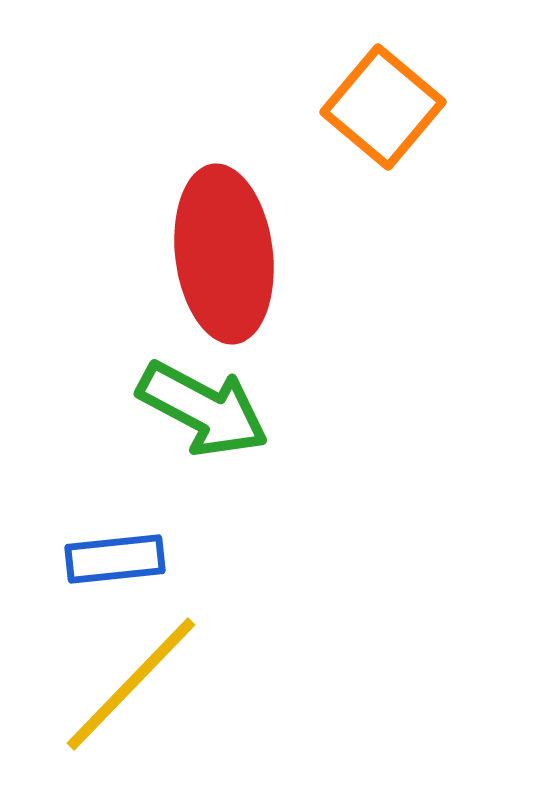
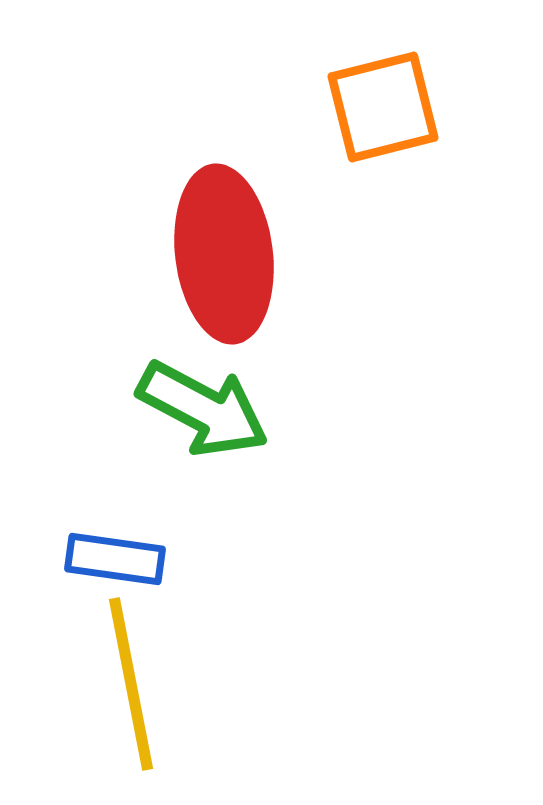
orange square: rotated 36 degrees clockwise
blue rectangle: rotated 14 degrees clockwise
yellow line: rotated 55 degrees counterclockwise
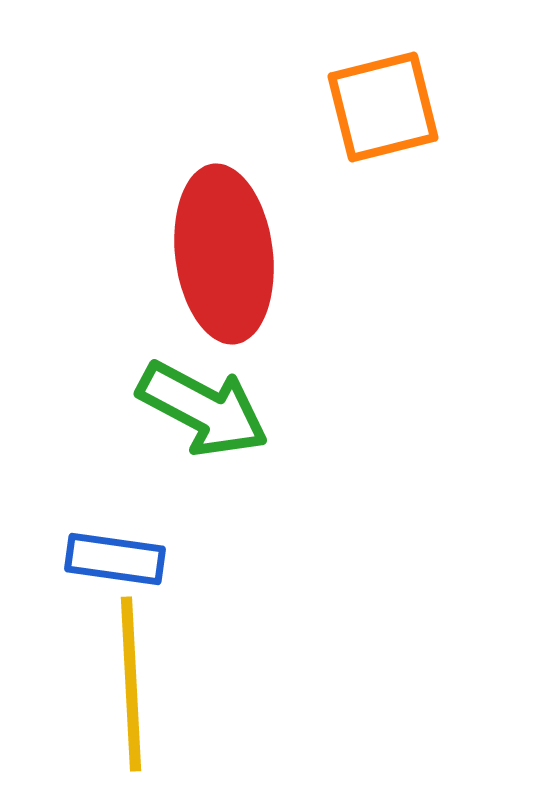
yellow line: rotated 8 degrees clockwise
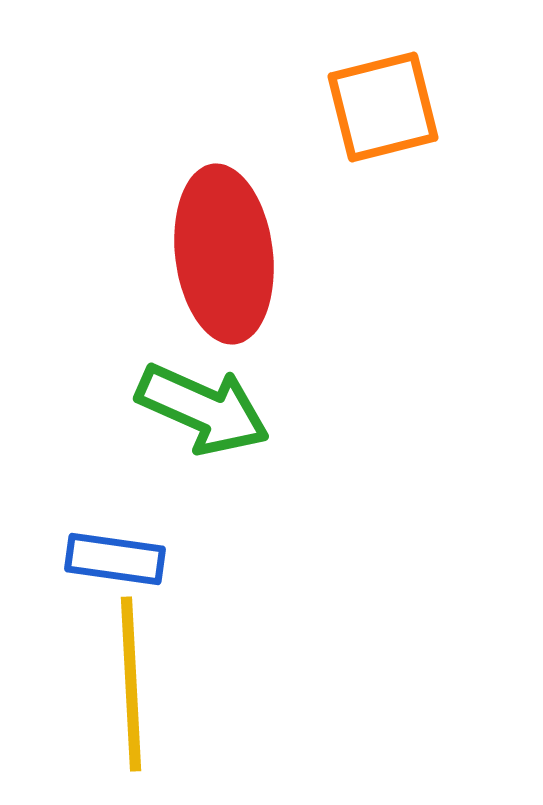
green arrow: rotated 4 degrees counterclockwise
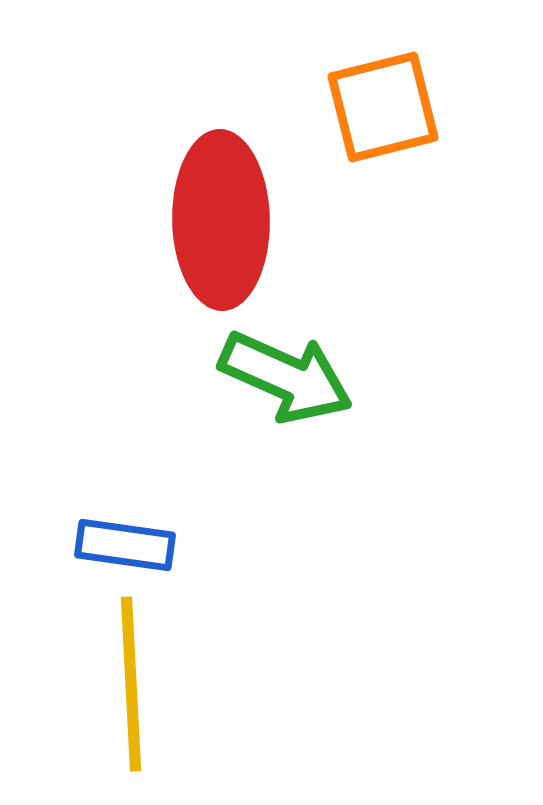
red ellipse: moved 3 px left, 34 px up; rotated 6 degrees clockwise
green arrow: moved 83 px right, 32 px up
blue rectangle: moved 10 px right, 14 px up
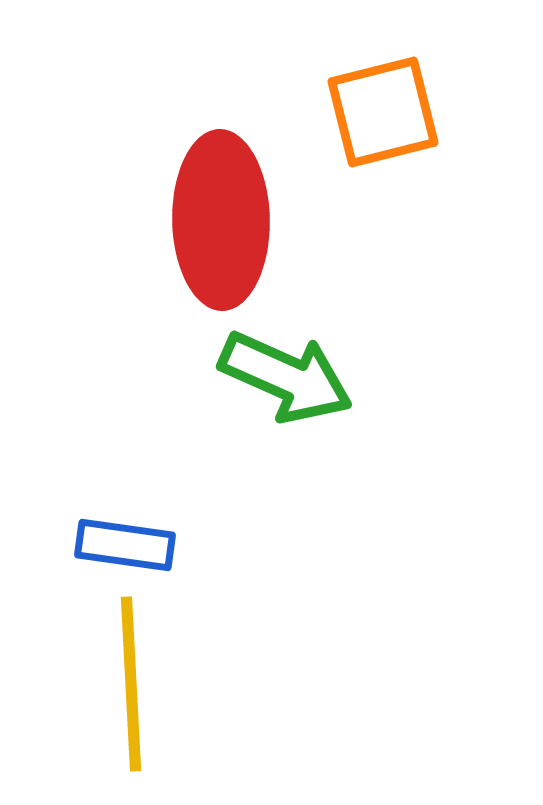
orange square: moved 5 px down
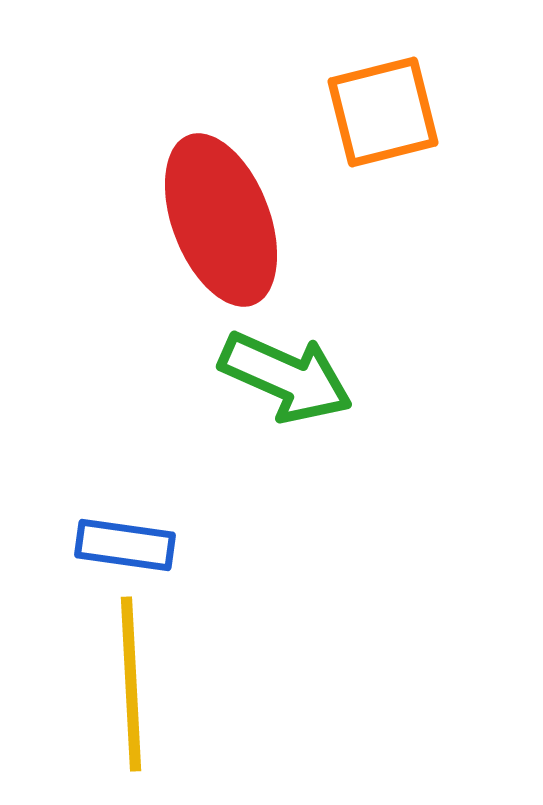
red ellipse: rotated 20 degrees counterclockwise
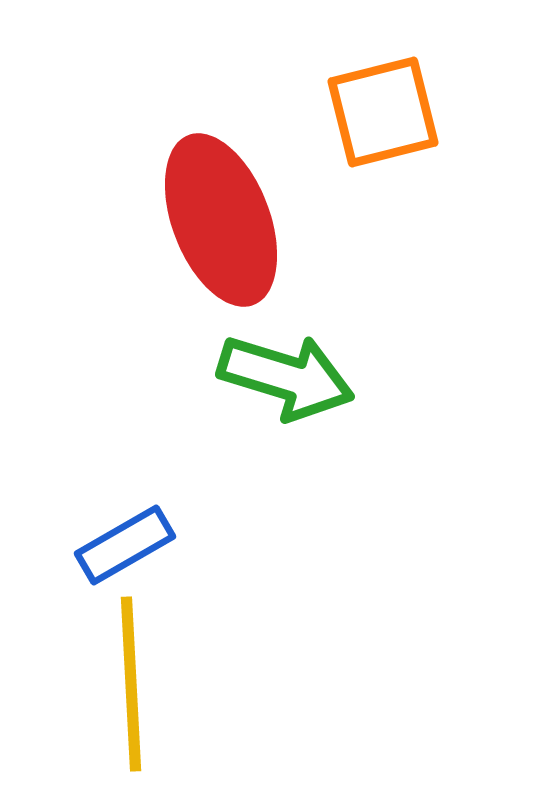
green arrow: rotated 7 degrees counterclockwise
blue rectangle: rotated 38 degrees counterclockwise
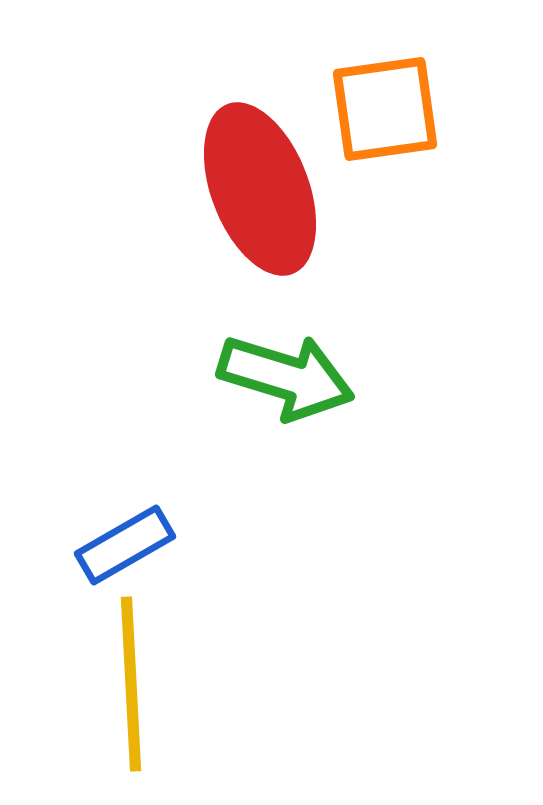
orange square: moved 2 px right, 3 px up; rotated 6 degrees clockwise
red ellipse: moved 39 px right, 31 px up
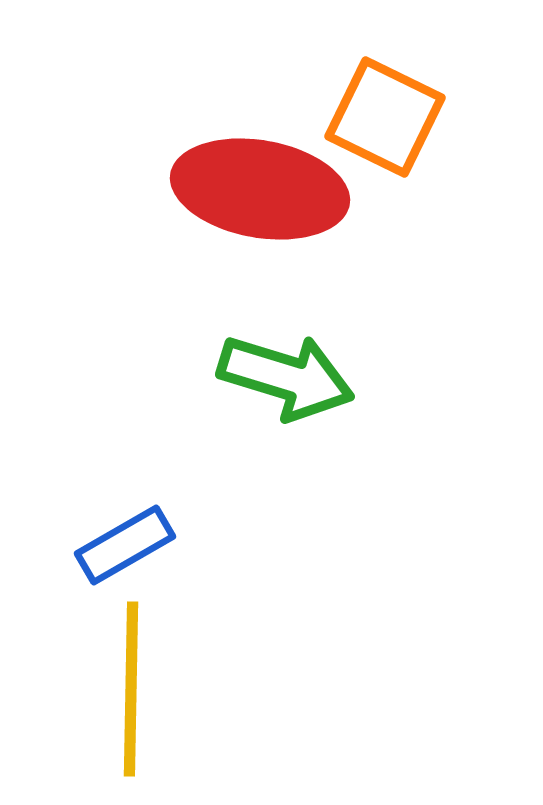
orange square: moved 8 px down; rotated 34 degrees clockwise
red ellipse: rotated 59 degrees counterclockwise
yellow line: moved 5 px down; rotated 4 degrees clockwise
